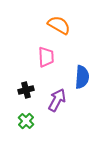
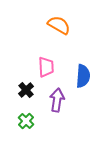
pink trapezoid: moved 10 px down
blue semicircle: moved 1 px right, 1 px up
black cross: rotated 28 degrees counterclockwise
purple arrow: rotated 20 degrees counterclockwise
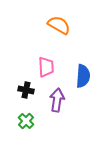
black cross: rotated 35 degrees counterclockwise
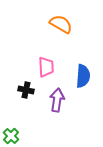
orange semicircle: moved 2 px right, 1 px up
green cross: moved 15 px left, 15 px down
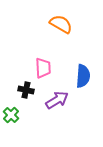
pink trapezoid: moved 3 px left, 1 px down
purple arrow: rotated 50 degrees clockwise
green cross: moved 21 px up
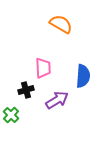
black cross: rotated 28 degrees counterclockwise
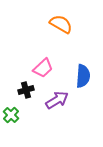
pink trapezoid: rotated 50 degrees clockwise
